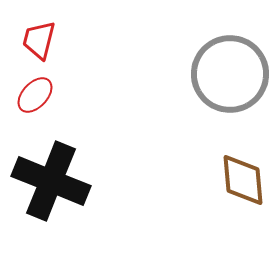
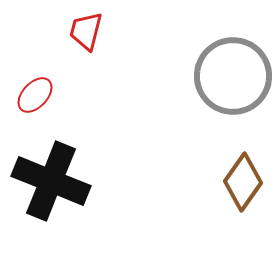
red trapezoid: moved 47 px right, 9 px up
gray circle: moved 3 px right, 2 px down
brown diamond: moved 2 px down; rotated 40 degrees clockwise
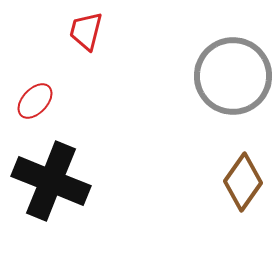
red ellipse: moved 6 px down
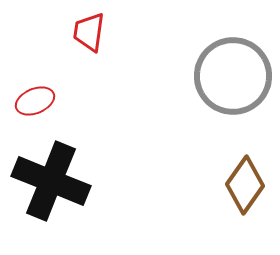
red trapezoid: moved 3 px right, 1 px down; rotated 6 degrees counterclockwise
red ellipse: rotated 24 degrees clockwise
brown diamond: moved 2 px right, 3 px down
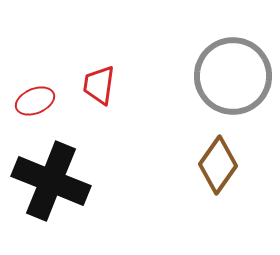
red trapezoid: moved 10 px right, 53 px down
brown diamond: moved 27 px left, 20 px up
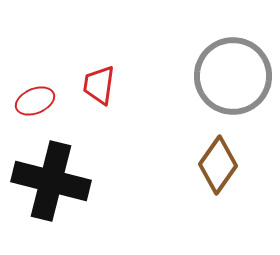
black cross: rotated 8 degrees counterclockwise
